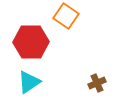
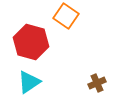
red hexagon: rotated 16 degrees clockwise
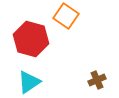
red hexagon: moved 3 px up
brown cross: moved 3 px up
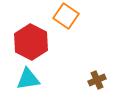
red hexagon: moved 3 px down; rotated 12 degrees clockwise
cyan triangle: moved 1 px left, 3 px up; rotated 25 degrees clockwise
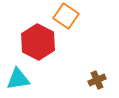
red hexagon: moved 7 px right
cyan triangle: moved 10 px left
